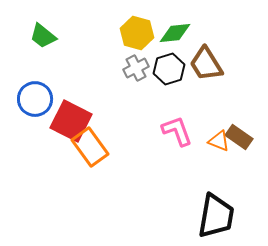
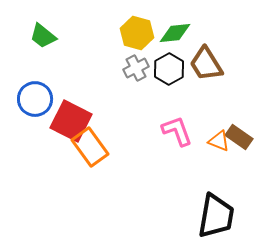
black hexagon: rotated 12 degrees counterclockwise
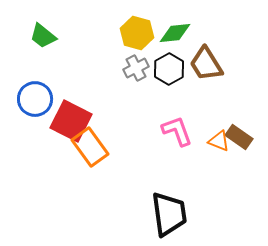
black trapezoid: moved 47 px left, 2 px up; rotated 18 degrees counterclockwise
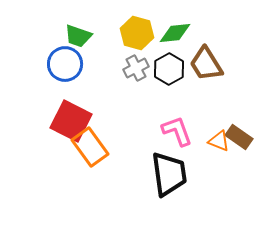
green trapezoid: moved 35 px right; rotated 20 degrees counterclockwise
blue circle: moved 30 px right, 35 px up
black trapezoid: moved 40 px up
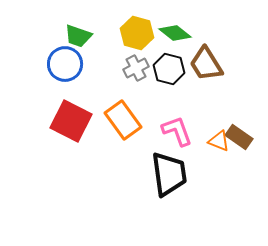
green diamond: rotated 44 degrees clockwise
black hexagon: rotated 16 degrees counterclockwise
orange rectangle: moved 33 px right, 27 px up
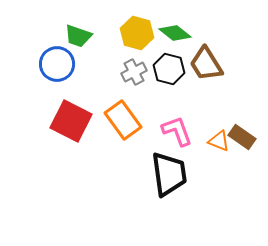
blue circle: moved 8 px left
gray cross: moved 2 px left, 4 px down
brown rectangle: moved 3 px right
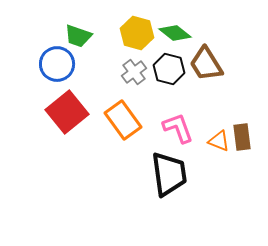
gray cross: rotated 10 degrees counterclockwise
red square: moved 4 px left, 9 px up; rotated 24 degrees clockwise
pink L-shape: moved 1 px right, 3 px up
brown rectangle: rotated 48 degrees clockwise
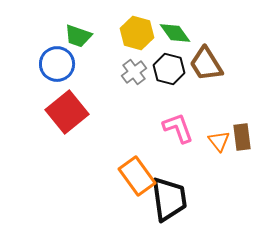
green diamond: rotated 16 degrees clockwise
orange rectangle: moved 14 px right, 56 px down
orange triangle: rotated 30 degrees clockwise
black trapezoid: moved 25 px down
